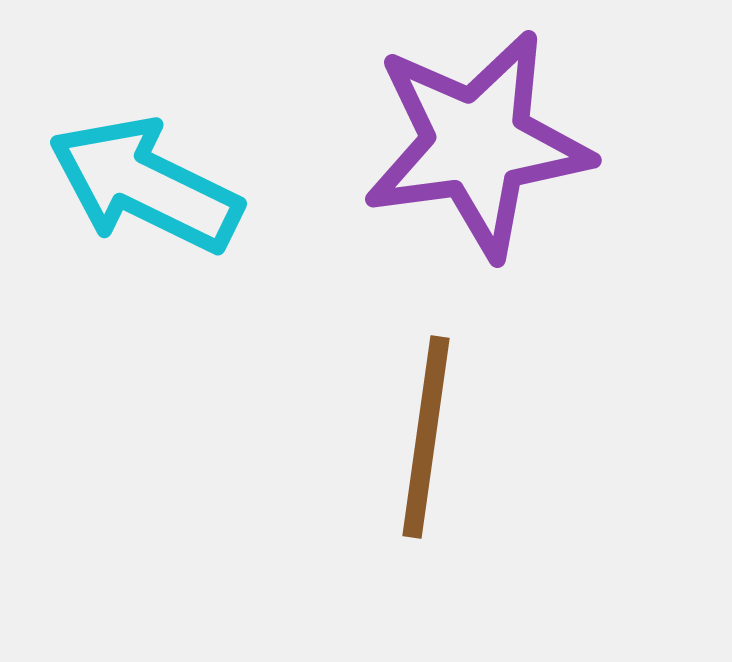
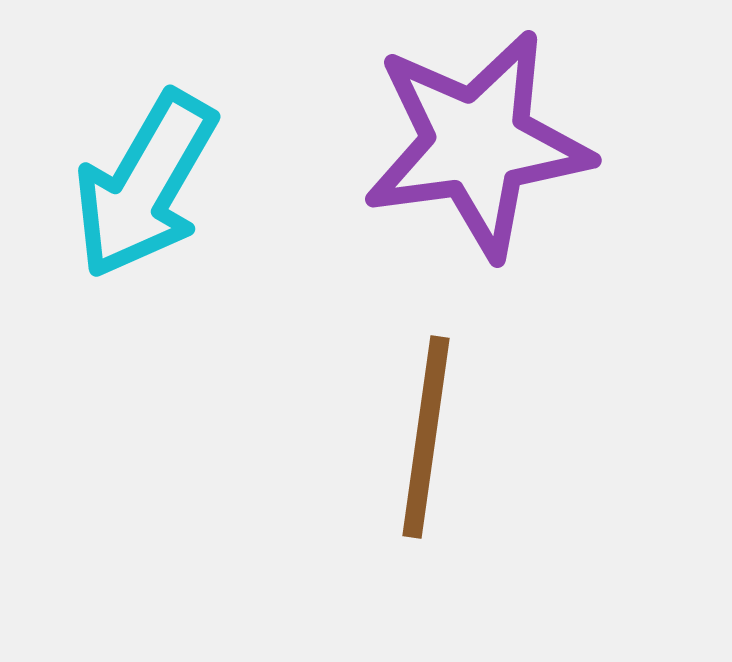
cyan arrow: rotated 86 degrees counterclockwise
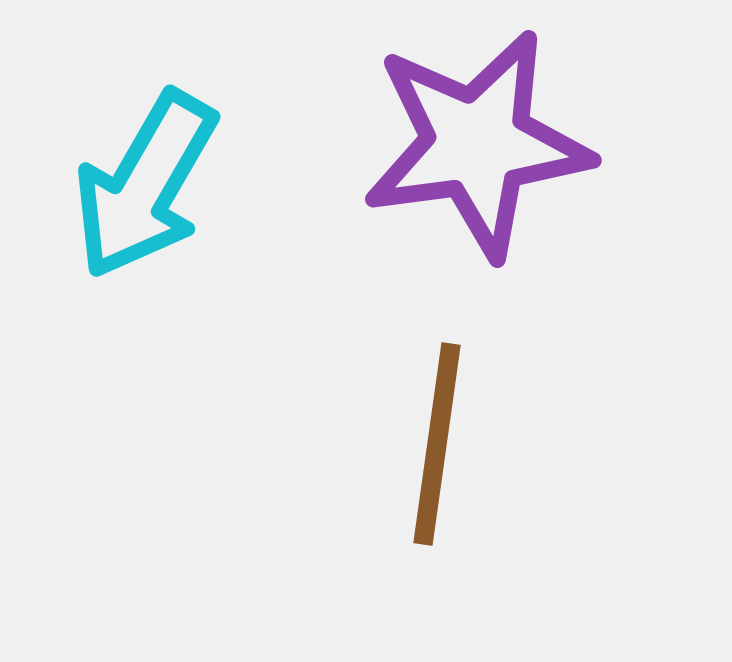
brown line: moved 11 px right, 7 px down
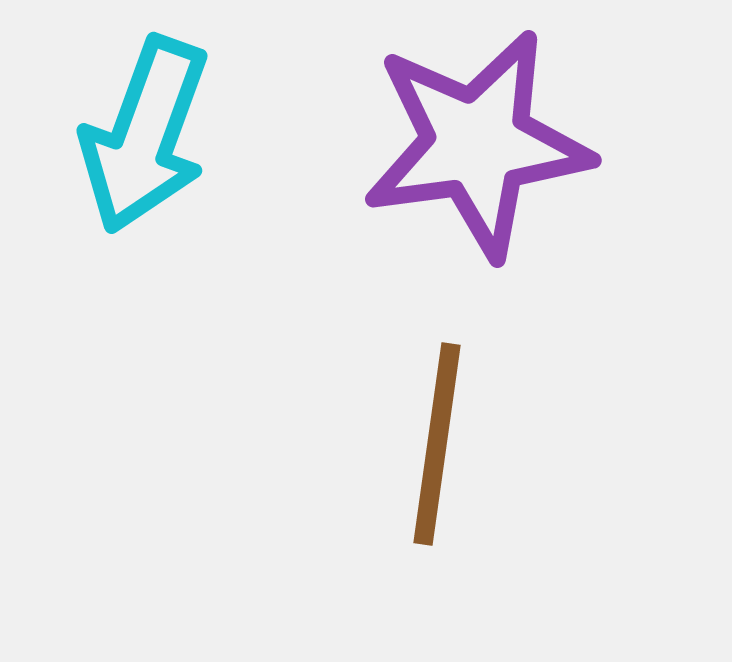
cyan arrow: moved 50 px up; rotated 10 degrees counterclockwise
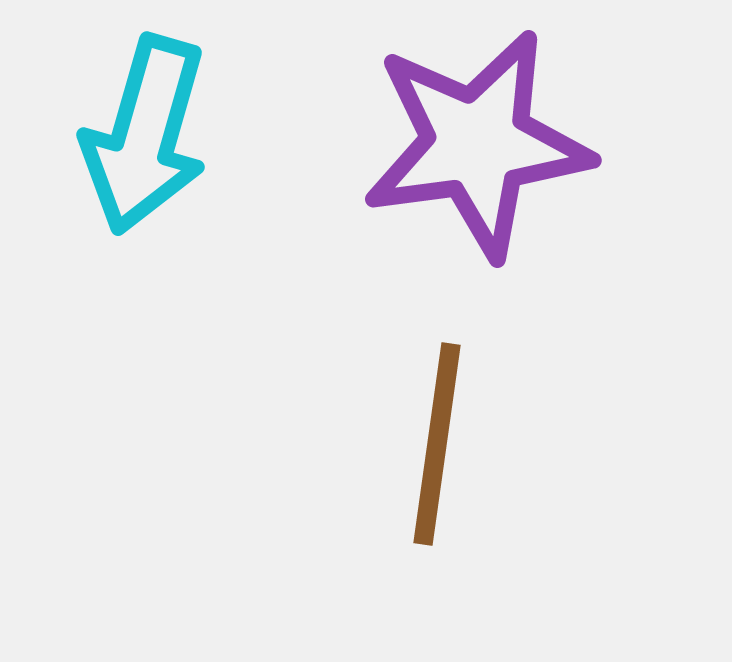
cyan arrow: rotated 4 degrees counterclockwise
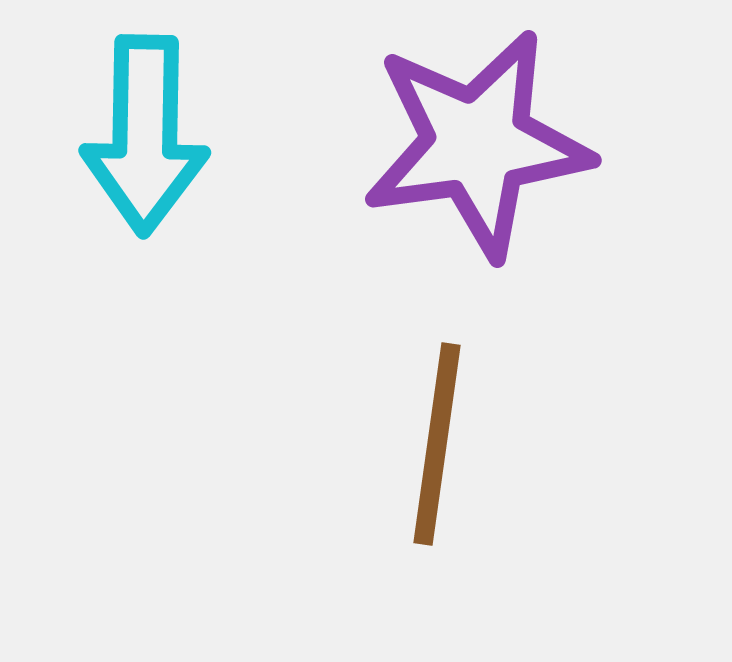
cyan arrow: rotated 15 degrees counterclockwise
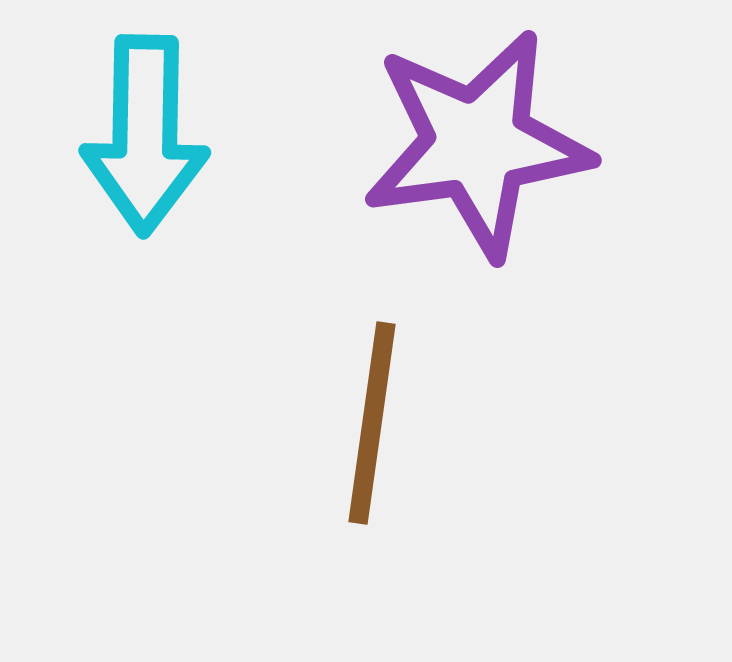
brown line: moved 65 px left, 21 px up
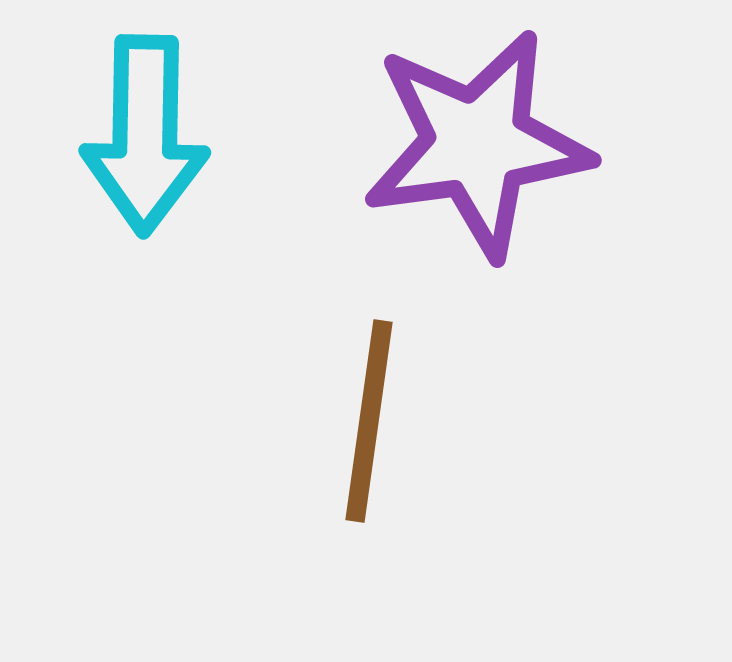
brown line: moved 3 px left, 2 px up
